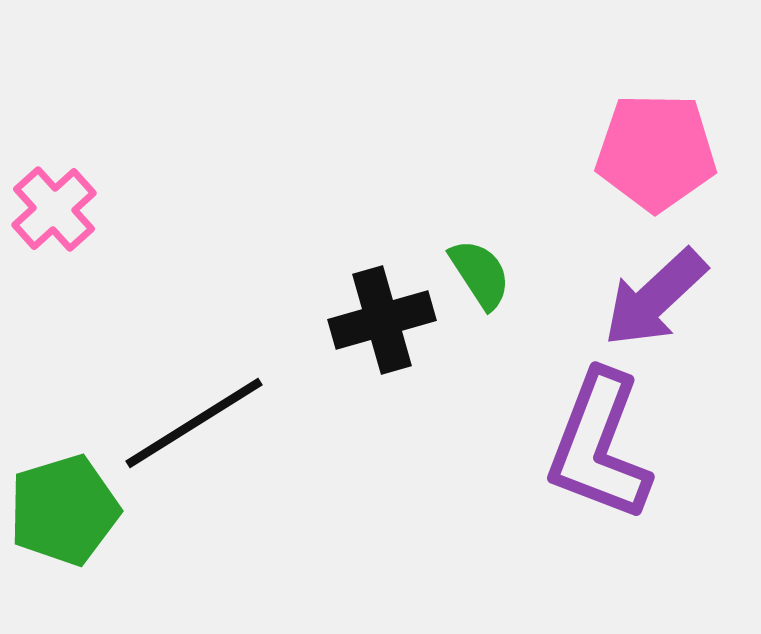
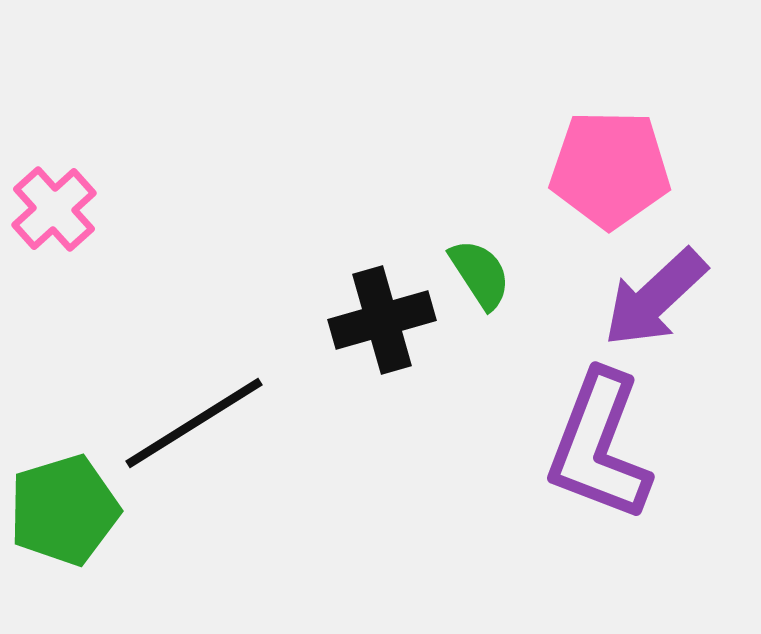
pink pentagon: moved 46 px left, 17 px down
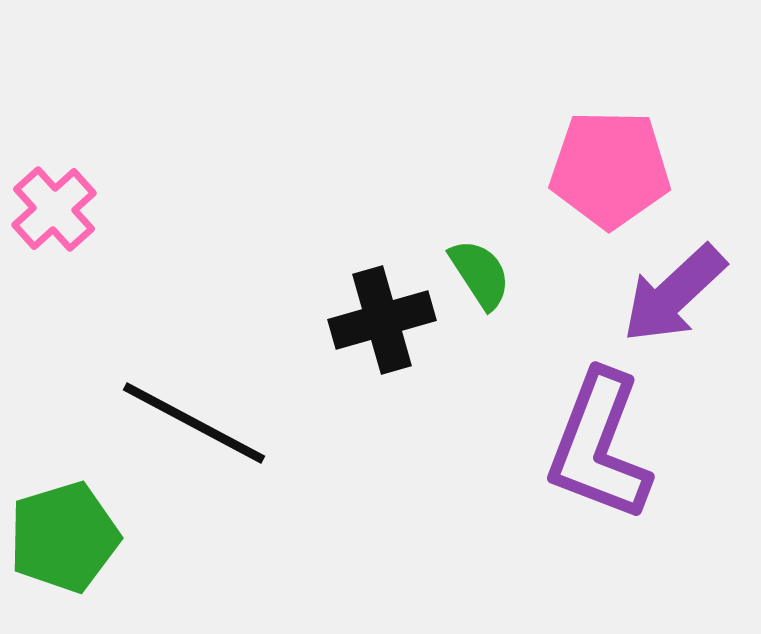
purple arrow: moved 19 px right, 4 px up
black line: rotated 60 degrees clockwise
green pentagon: moved 27 px down
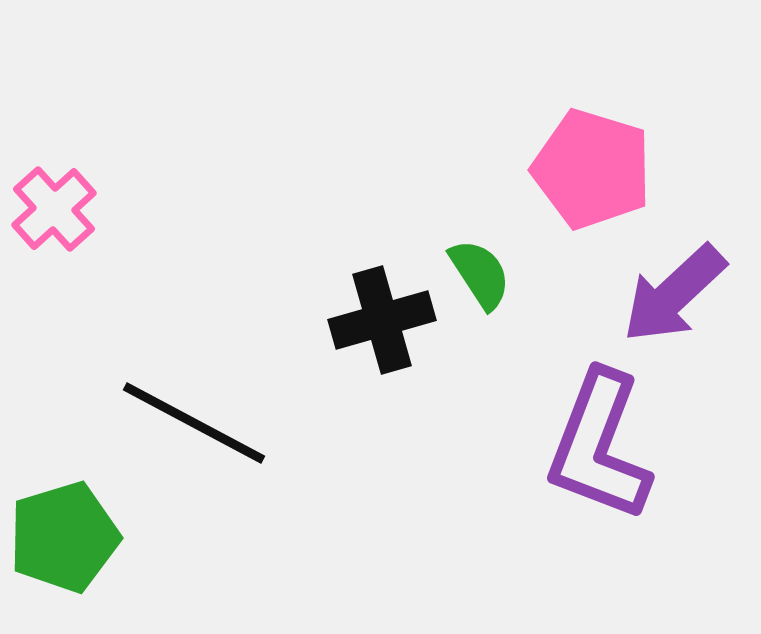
pink pentagon: moved 18 px left; rotated 16 degrees clockwise
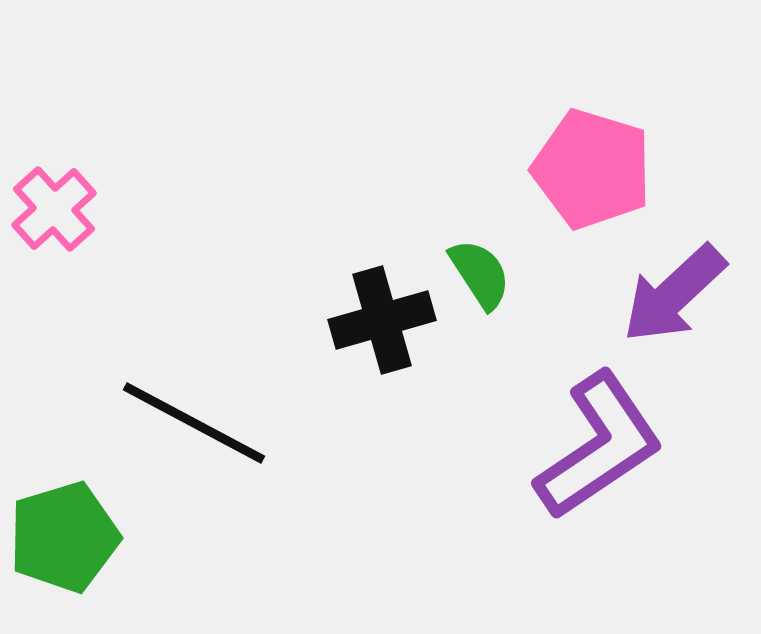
purple L-shape: rotated 145 degrees counterclockwise
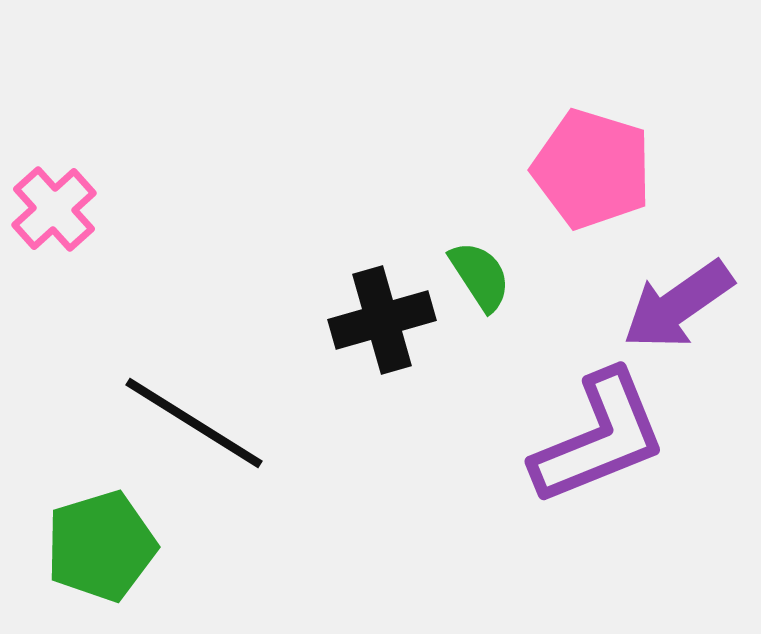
green semicircle: moved 2 px down
purple arrow: moved 4 px right, 11 px down; rotated 8 degrees clockwise
black line: rotated 4 degrees clockwise
purple L-shape: moved 8 px up; rotated 12 degrees clockwise
green pentagon: moved 37 px right, 9 px down
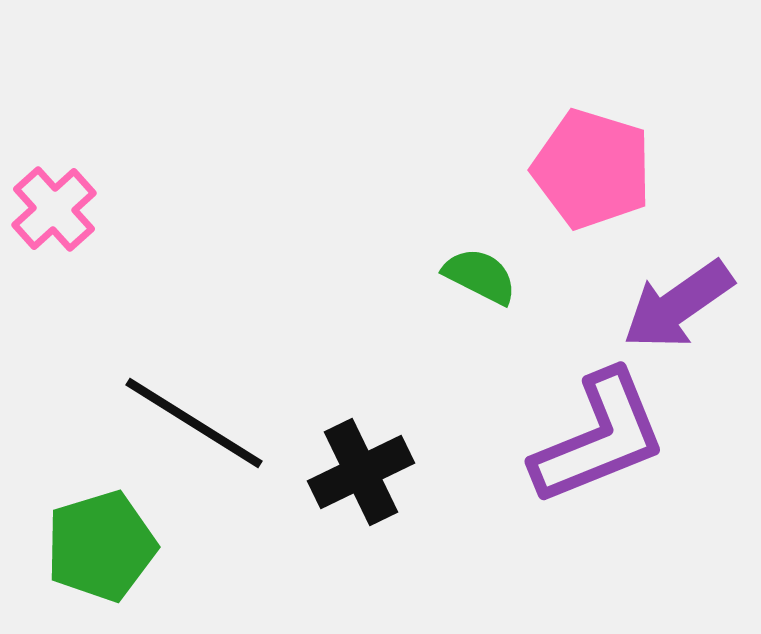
green semicircle: rotated 30 degrees counterclockwise
black cross: moved 21 px left, 152 px down; rotated 10 degrees counterclockwise
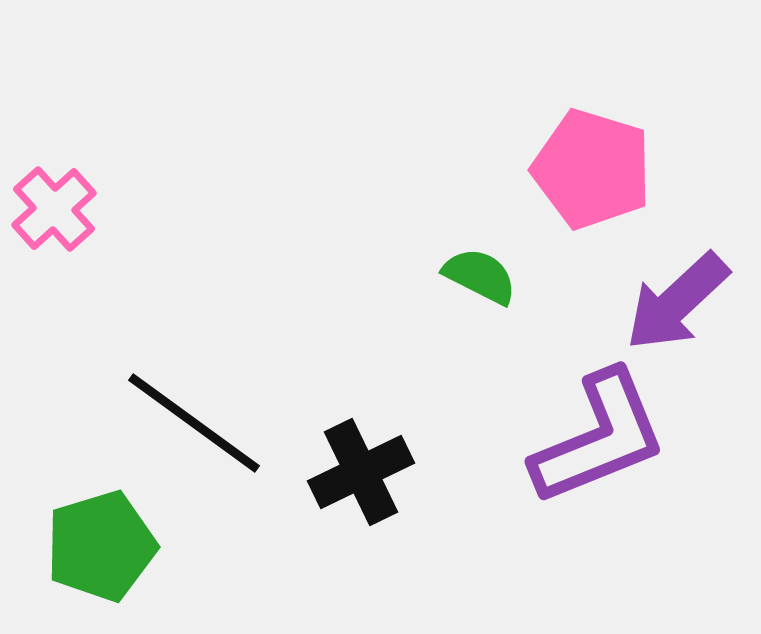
purple arrow: moved 1 px left, 3 px up; rotated 8 degrees counterclockwise
black line: rotated 4 degrees clockwise
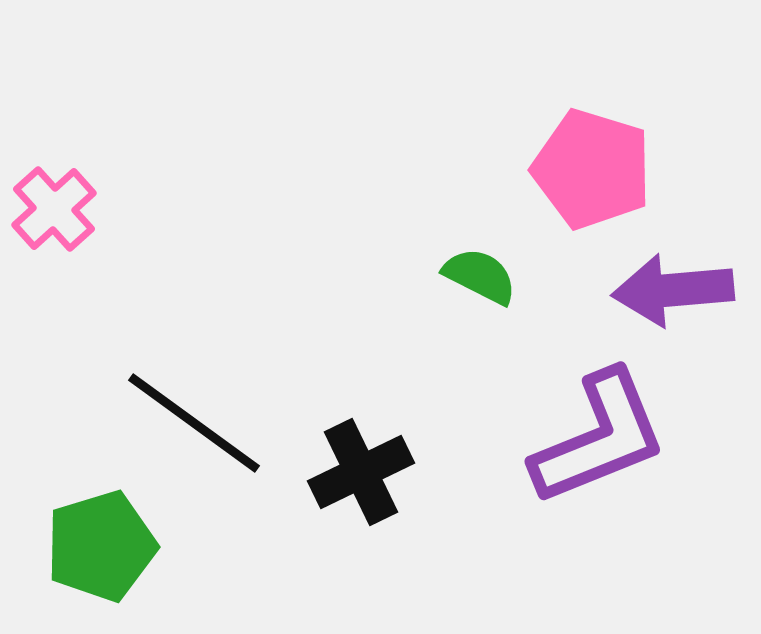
purple arrow: moved 4 px left, 12 px up; rotated 38 degrees clockwise
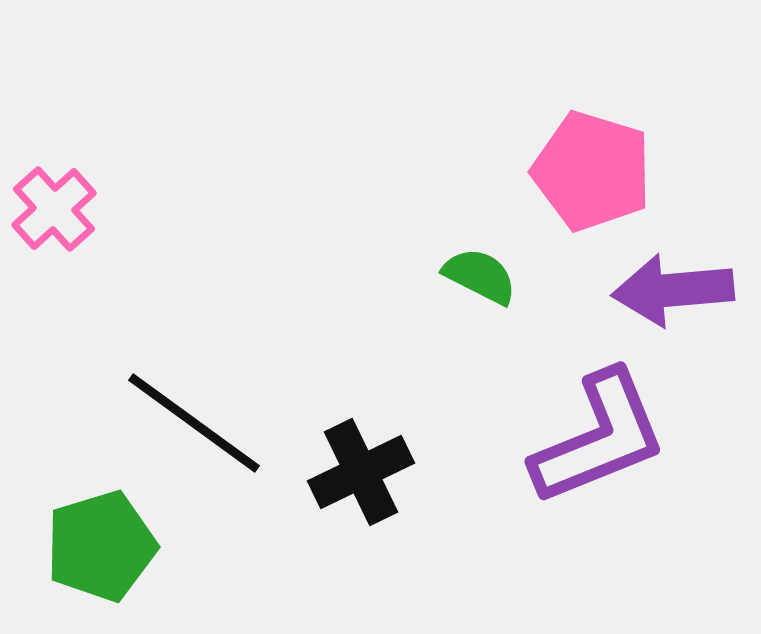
pink pentagon: moved 2 px down
